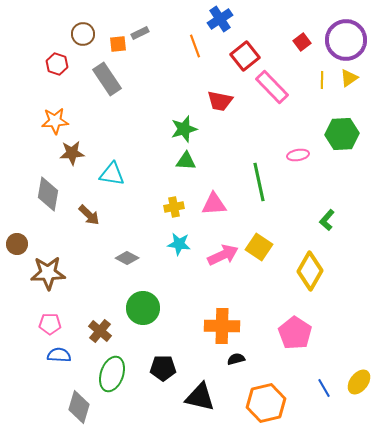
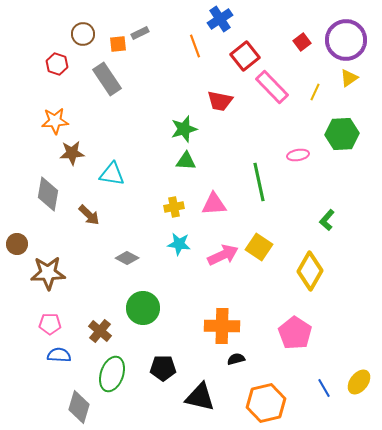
yellow line at (322, 80): moved 7 px left, 12 px down; rotated 24 degrees clockwise
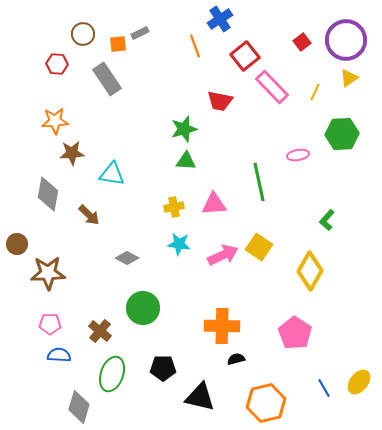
red hexagon at (57, 64): rotated 15 degrees counterclockwise
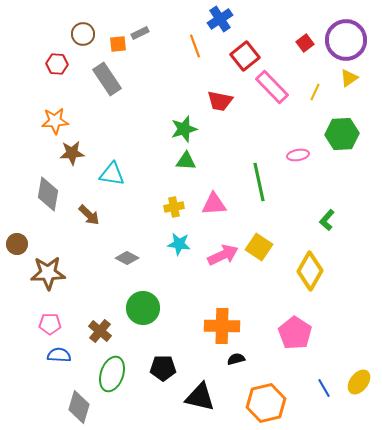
red square at (302, 42): moved 3 px right, 1 px down
